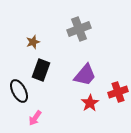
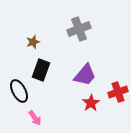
red star: moved 1 px right
pink arrow: rotated 70 degrees counterclockwise
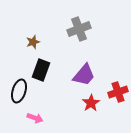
purple trapezoid: moved 1 px left
black ellipse: rotated 45 degrees clockwise
pink arrow: rotated 35 degrees counterclockwise
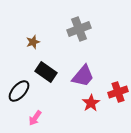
black rectangle: moved 5 px right, 2 px down; rotated 75 degrees counterclockwise
purple trapezoid: moved 1 px left, 1 px down
black ellipse: rotated 25 degrees clockwise
pink arrow: rotated 105 degrees clockwise
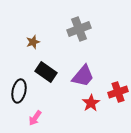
black ellipse: rotated 30 degrees counterclockwise
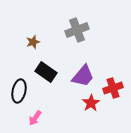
gray cross: moved 2 px left, 1 px down
red cross: moved 5 px left, 4 px up
